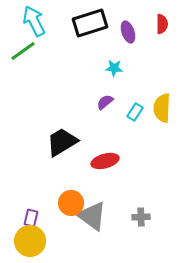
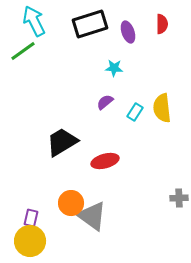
black rectangle: moved 1 px down
yellow semicircle: rotated 8 degrees counterclockwise
gray cross: moved 38 px right, 19 px up
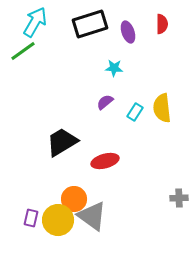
cyan arrow: moved 1 px right, 1 px down; rotated 56 degrees clockwise
orange circle: moved 3 px right, 4 px up
yellow circle: moved 28 px right, 21 px up
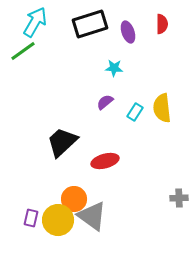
black trapezoid: rotated 12 degrees counterclockwise
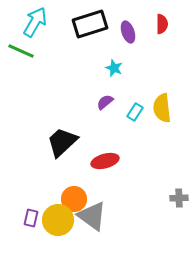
green line: moved 2 px left; rotated 60 degrees clockwise
cyan star: rotated 18 degrees clockwise
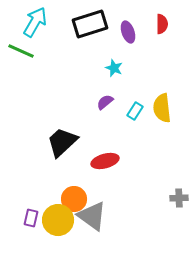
cyan rectangle: moved 1 px up
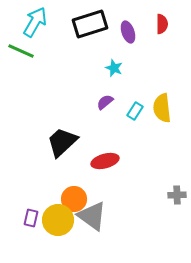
gray cross: moved 2 px left, 3 px up
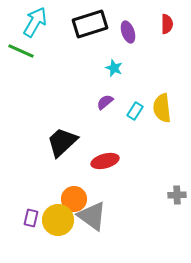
red semicircle: moved 5 px right
